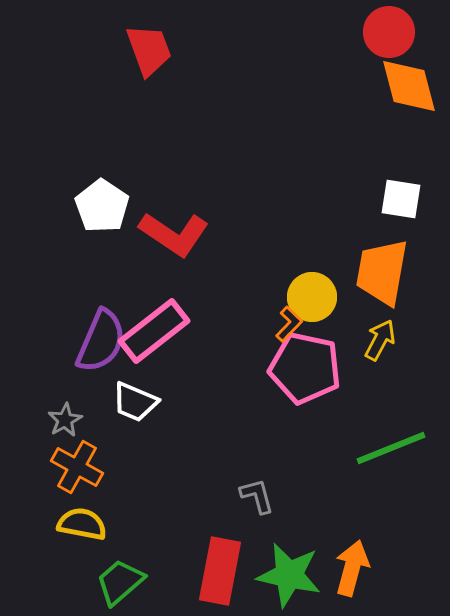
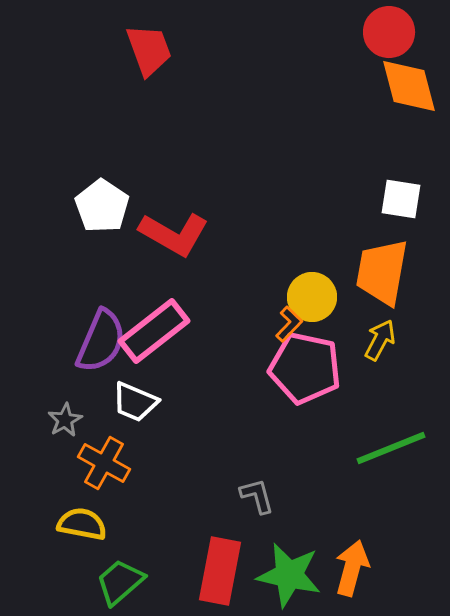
red L-shape: rotated 4 degrees counterclockwise
orange cross: moved 27 px right, 4 px up
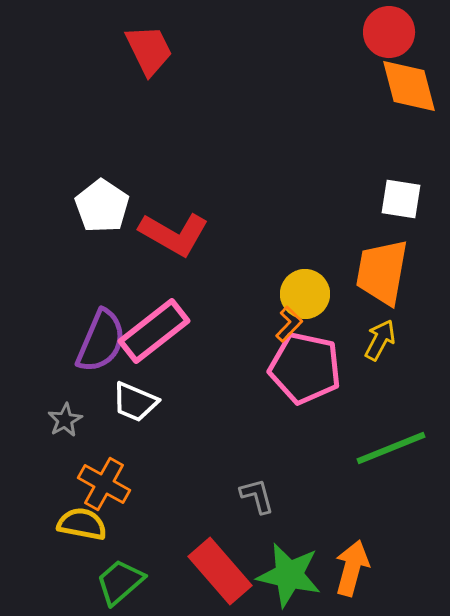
red trapezoid: rotated 6 degrees counterclockwise
yellow circle: moved 7 px left, 3 px up
orange cross: moved 21 px down
red rectangle: rotated 52 degrees counterclockwise
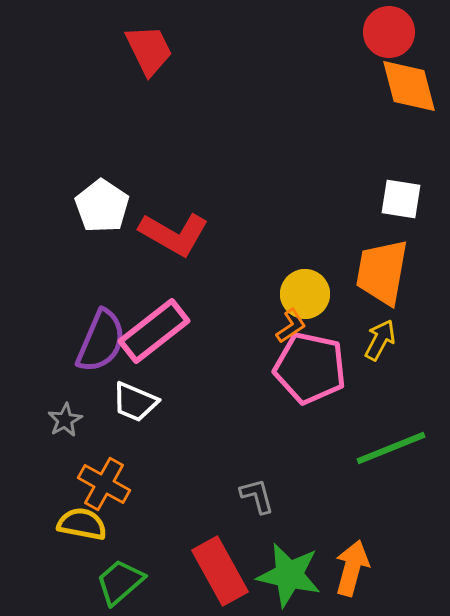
orange L-shape: moved 2 px right, 2 px down; rotated 12 degrees clockwise
pink pentagon: moved 5 px right
red rectangle: rotated 12 degrees clockwise
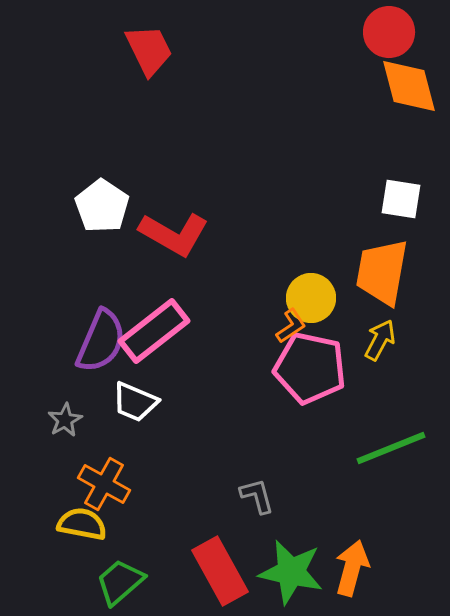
yellow circle: moved 6 px right, 4 px down
green star: moved 2 px right, 3 px up
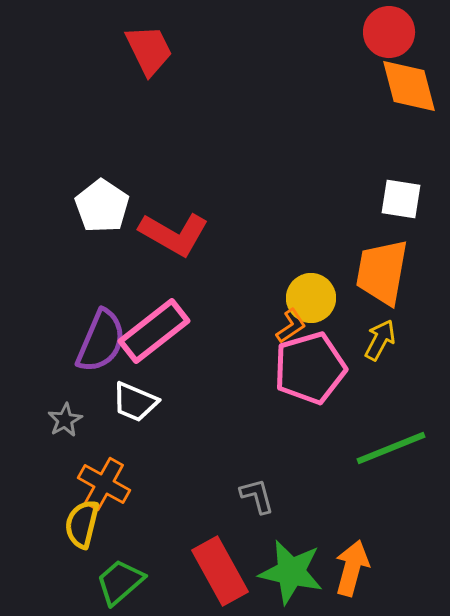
pink pentagon: rotated 28 degrees counterclockwise
yellow semicircle: rotated 87 degrees counterclockwise
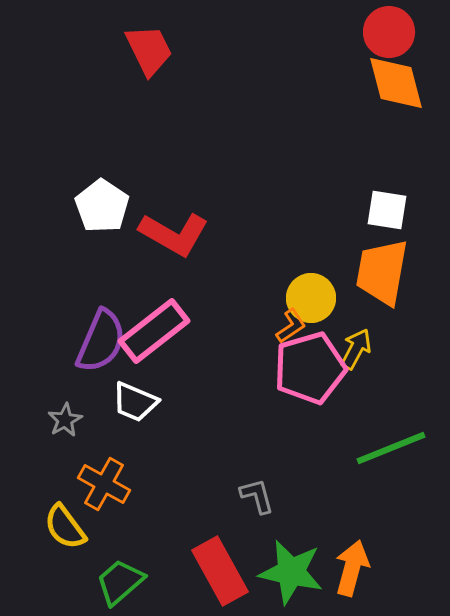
orange diamond: moved 13 px left, 3 px up
white square: moved 14 px left, 11 px down
yellow arrow: moved 24 px left, 9 px down
yellow semicircle: moved 17 px left, 3 px down; rotated 51 degrees counterclockwise
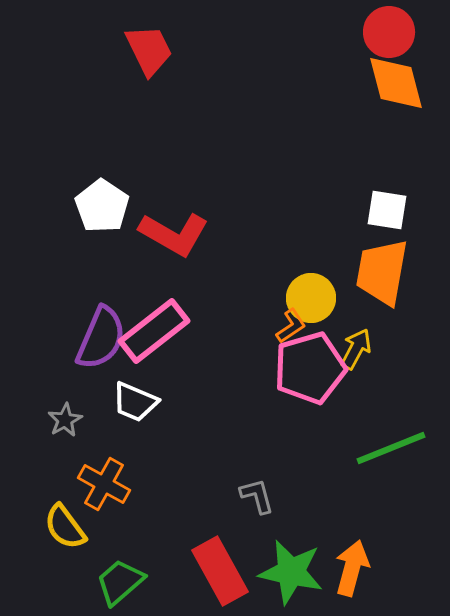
purple semicircle: moved 3 px up
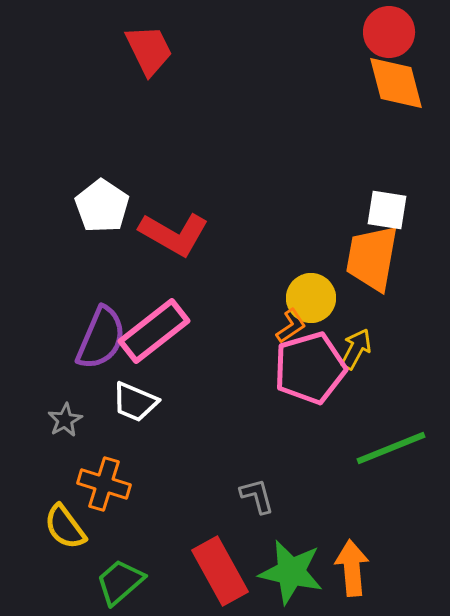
orange trapezoid: moved 10 px left, 14 px up
orange cross: rotated 12 degrees counterclockwise
orange arrow: rotated 20 degrees counterclockwise
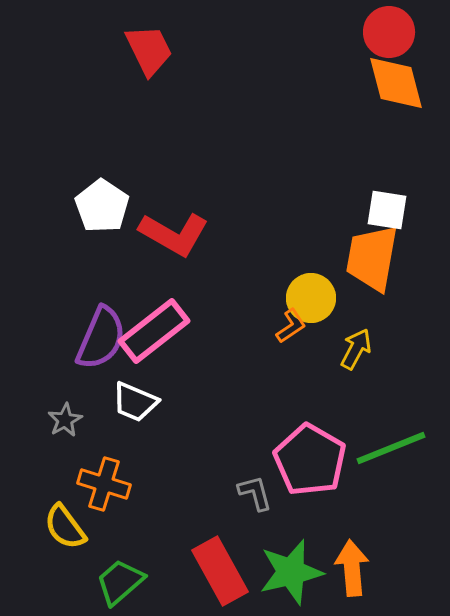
pink pentagon: moved 92 px down; rotated 26 degrees counterclockwise
gray L-shape: moved 2 px left, 3 px up
green star: rotated 26 degrees counterclockwise
